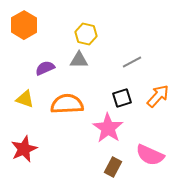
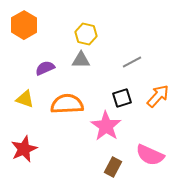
gray triangle: moved 2 px right
pink star: moved 2 px left, 2 px up
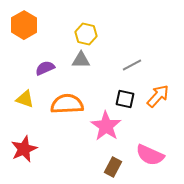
gray line: moved 3 px down
black square: moved 3 px right, 1 px down; rotated 30 degrees clockwise
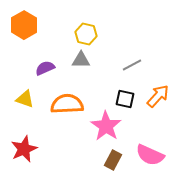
brown rectangle: moved 7 px up
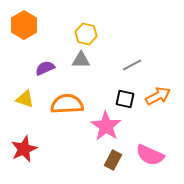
orange arrow: rotated 20 degrees clockwise
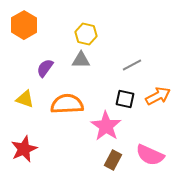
purple semicircle: rotated 30 degrees counterclockwise
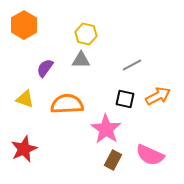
pink star: moved 3 px down
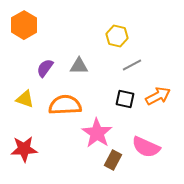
yellow hexagon: moved 31 px right, 2 px down
gray triangle: moved 2 px left, 6 px down
orange semicircle: moved 2 px left, 1 px down
pink star: moved 9 px left, 4 px down
red star: rotated 20 degrees clockwise
pink semicircle: moved 4 px left, 8 px up
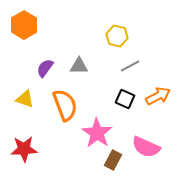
gray line: moved 2 px left, 1 px down
black square: rotated 12 degrees clockwise
orange semicircle: rotated 72 degrees clockwise
